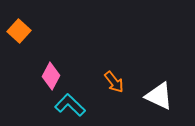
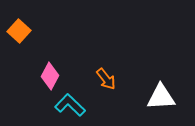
pink diamond: moved 1 px left
orange arrow: moved 8 px left, 3 px up
white triangle: moved 2 px right, 1 px down; rotated 28 degrees counterclockwise
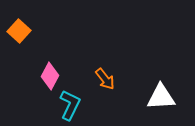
orange arrow: moved 1 px left
cyan L-shape: rotated 72 degrees clockwise
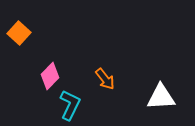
orange square: moved 2 px down
pink diamond: rotated 16 degrees clockwise
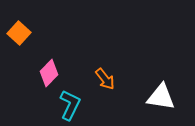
pink diamond: moved 1 px left, 3 px up
white triangle: rotated 12 degrees clockwise
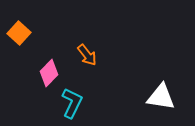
orange arrow: moved 18 px left, 24 px up
cyan L-shape: moved 2 px right, 2 px up
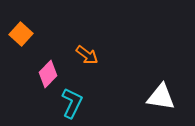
orange square: moved 2 px right, 1 px down
orange arrow: rotated 15 degrees counterclockwise
pink diamond: moved 1 px left, 1 px down
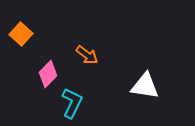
white triangle: moved 16 px left, 11 px up
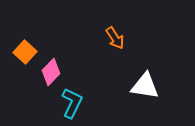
orange square: moved 4 px right, 18 px down
orange arrow: moved 28 px right, 17 px up; rotated 20 degrees clockwise
pink diamond: moved 3 px right, 2 px up
